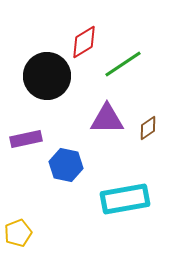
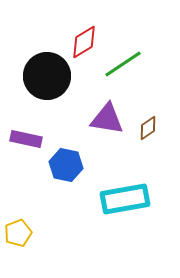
purple triangle: rotated 9 degrees clockwise
purple rectangle: rotated 24 degrees clockwise
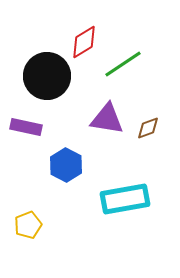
brown diamond: rotated 15 degrees clockwise
purple rectangle: moved 12 px up
blue hexagon: rotated 16 degrees clockwise
yellow pentagon: moved 10 px right, 8 px up
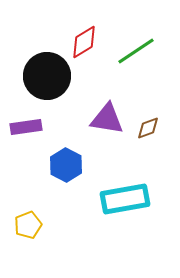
green line: moved 13 px right, 13 px up
purple rectangle: rotated 20 degrees counterclockwise
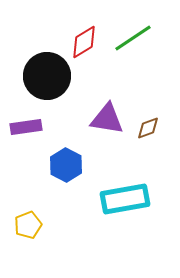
green line: moved 3 px left, 13 px up
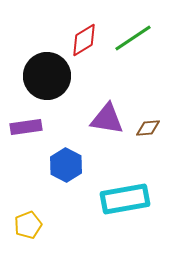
red diamond: moved 2 px up
brown diamond: rotated 15 degrees clockwise
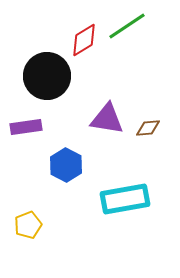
green line: moved 6 px left, 12 px up
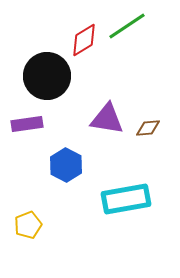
purple rectangle: moved 1 px right, 3 px up
cyan rectangle: moved 1 px right
